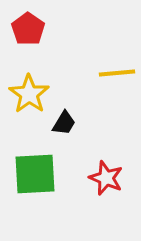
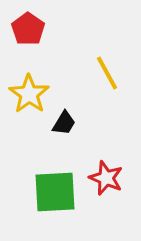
yellow line: moved 10 px left; rotated 66 degrees clockwise
green square: moved 20 px right, 18 px down
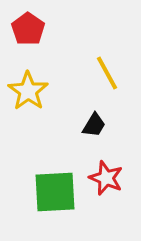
yellow star: moved 1 px left, 3 px up
black trapezoid: moved 30 px right, 2 px down
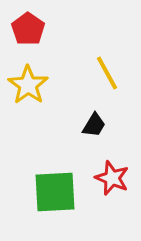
yellow star: moved 6 px up
red star: moved 6 px right
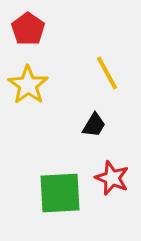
green square: moved 5 px right, 1 px down
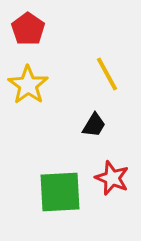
yellow line: moved 1 px down
green square: moved 1 px up
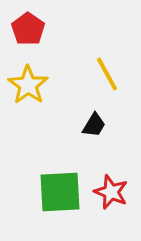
red star: moved 1 px left, 14 px down
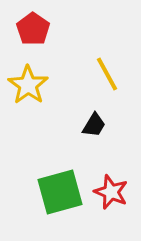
red pentagon: moved 5 px right
green square: rotated 12 degrees counterclockwise
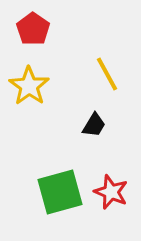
yellow star: moved 1 px right, 1 px down
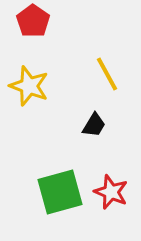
red pentagon: moved 8 px up
yellow star: rotated 15 degrees counterclockwise
